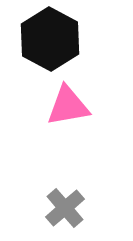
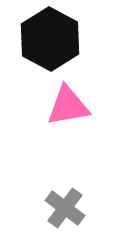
gray cross: rotated 12 degrees counterclockwise
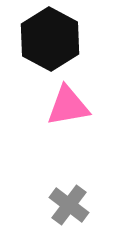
gray cross: moved 4 px right, 3 px up
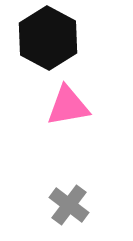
black hexagon: moved 2 px left, 1 px up
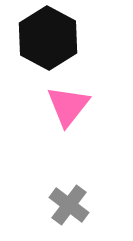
pink triangle: rotated 42 degrees counterclockwise
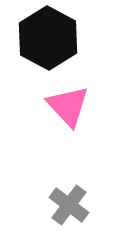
pink triangle: rotated 21 degrees counterclockwise
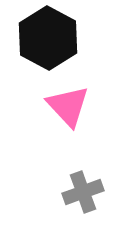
gray cross: moved 14 px right, 13 px up; rotated 33 degrees clockwise
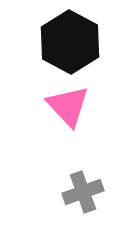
black hexagon: moved 22 px right, 4 px down
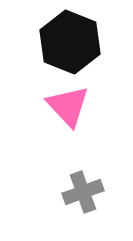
black hexagon: rotated 6 degrees counterclockwise
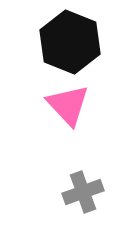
pink triangle: moved 1 px up
